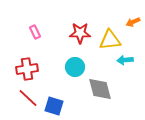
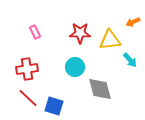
cyan arrow: moved 5 px right; rotated 126 degrees counterclockwise
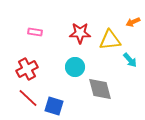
pink rectangle: rotated 56 degrees counterclockwise
red cross: rotated 20 degrees counterclockwise
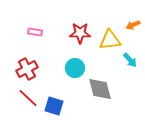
orange arrow: moved 3 px down
cyan circle: moved 1 px down
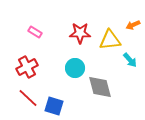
pink rectangle: rotated 24 degrees clockwise
red cross: moved 2 px up
gray diamond: moved 2 px up
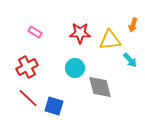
orange arrow: rotated 48 degrees counterclockwise
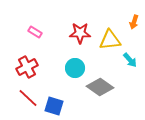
orange arrow: moved 1 px right, 3 px up
gray diamond: rotated 40 degrees counterclockwise
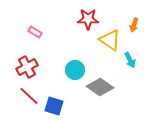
orange arrow: moved 3 px down
red star: moved 8 px right, 14 px up
yellow triangle: rotated 40 degrees clockwise
cyan arrow: rotated 14 degrees clockwise
cyan circle: moved 2 px down
red line: moved 1 px right, 2 px up
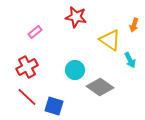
red star: moved 12 px left, 2 px up; rotated 10 degrees clockwise
pink rectangle: rotated 72 degrees counterclockwise
red line: moved 2 px left, 1 px down
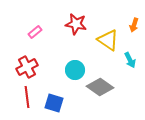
red star: moved 7 px down
yellow triangle: moved 2 px left
red line: rotated 40 degrees clockwise
blue square: moved 3 px up
